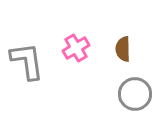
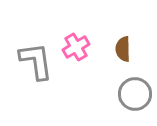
pink cross: moved 1 px up
gray L-shape: moved 9 px right
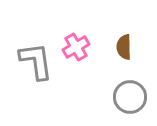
brown semicircle: moved 1 px right, 2 px up
gray circle: moved 5 px left, 3 px down
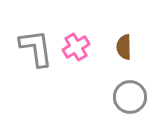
gray L-shape: moved 13 px up
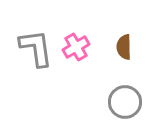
gray circle: moved 5 px left, 5 px down
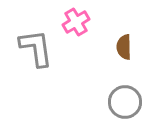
pink cross: moved 25 px up
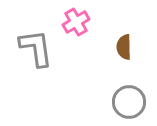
gray circle: moved 4 px right
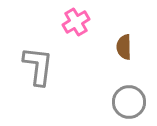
gray L-shape: moved 2 px right, 18 px down; rotated 15 degrees clockwise
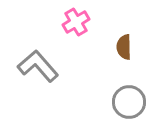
gray L-shape: rotated 48 degrees counterclockwise
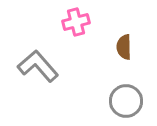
pink cross: rotated 16 degrees clockwise
gray circle: moved 3 px left, 1 px up
